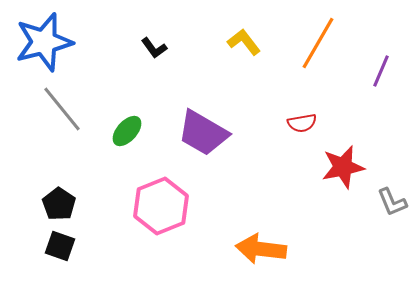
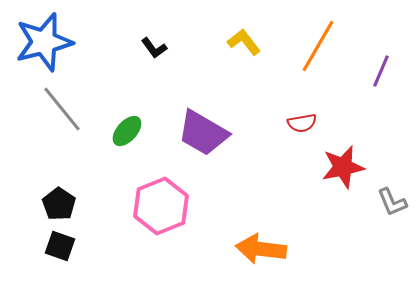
orange line: moved 3 px down
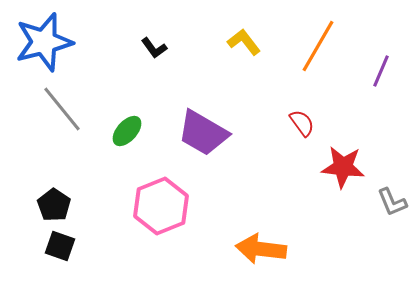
red semicircle: rotated 116 degrees counterclockwise
red star: rotated 18 degrees clockwise
black pentagon: moved 5 px left, 1 px down
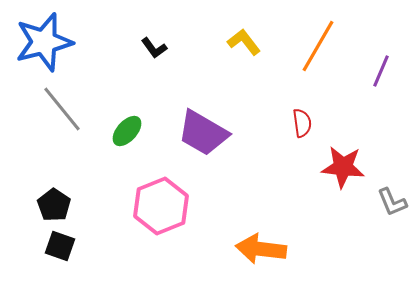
red semicircle: rotated 28 degrees clockwise
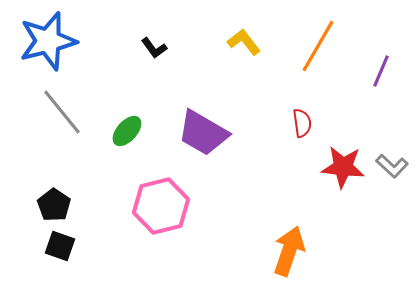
blue star: moved 4 px right, 1 px up
gray line: moved 3 px down
gray L-shape: moved 36 px up; rotated 24 degrees counterclockwise
pink hexagon: rotated 8 degrees clockwise
orange arrow: moved 28 px right, 2 px down; rotated 102 degrees clockwise
